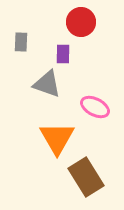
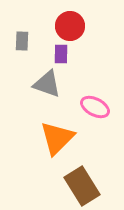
red circle: moved 11 px left, 4 px down
gray rectangle: moved 1 px right, 1 px up
purple rectangle: moved 2 px left
orange triangle: rotated 15 degrees clockwise
brown rectangle: moved 4 px left, 9 px down
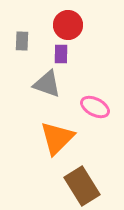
red circle: moved 2 px left, 1 px up
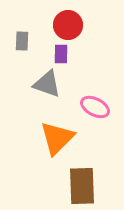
brown rectangle: rotated 30 degrees clockwise
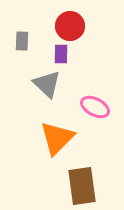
red circle: moved 2 px right, 1 px down
gray triangle: rotated 24 degrees clockwise
brown rectangle: rotated 6 degrees counterclockwise
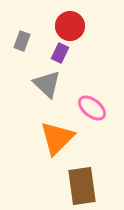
gray rectangle: rotated 18 degrees clockwise
purple rectangle: moved 1 px left, 1 px up; rotated 24 degrees clockwise
pink ellipse: moved 3 px left, 1 px down; rotated 12 degrees clockwise
